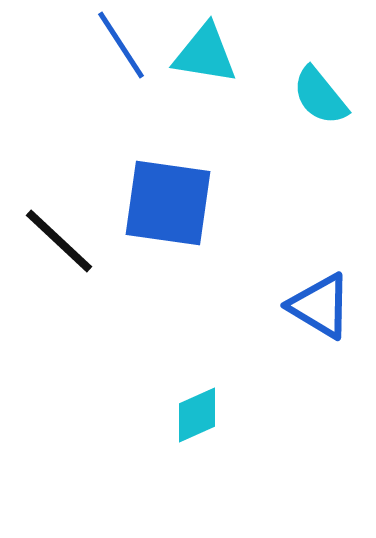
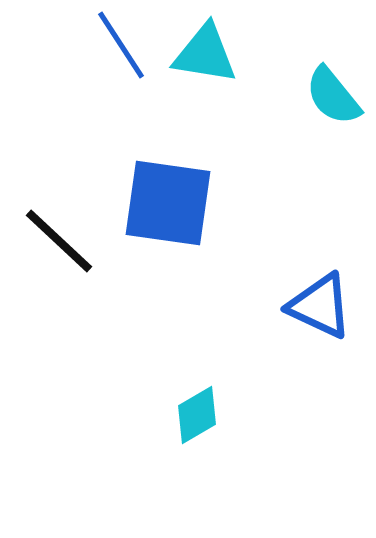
cyan semicircle: moved 13 px right
blue triangle: rotated 6 degrees counterclockwise
cyan diamond: rotated 6 degrees counterclockwise
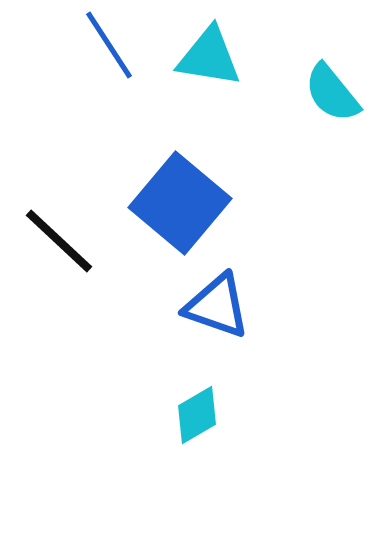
blue line: moved 12 px left
cyan triangle: moved 4 px right, 3 px down
cyan semicircle: moved 1 px left, 3 px up
blue square: moved 12 px right; rotated 32 degrees clockwise
blue triangle: moved 103 px left; rotated 6 degrees counterclockwise
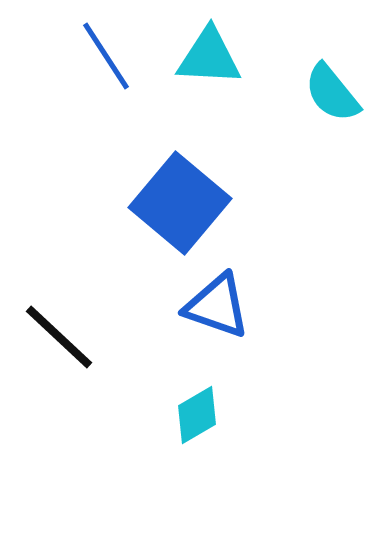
blue line: moved 3 px left, 11 px down
cyan triangle: rotated 6 degrees counterclockwise
black line: moved 96 px down
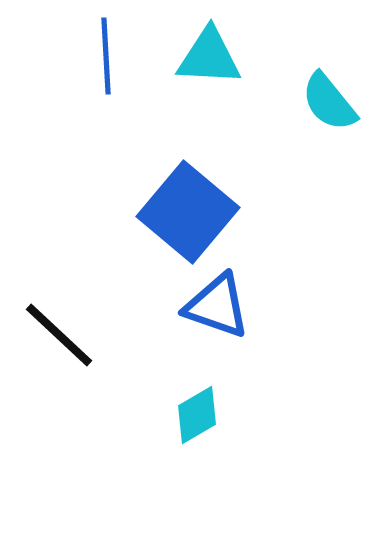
blue line: rotated 30 degrees clockwise
cyan semicircle: moved 3 px left, 9 px down
blue square: moved 8 px right, 9 px down
black line: moved 2 px up
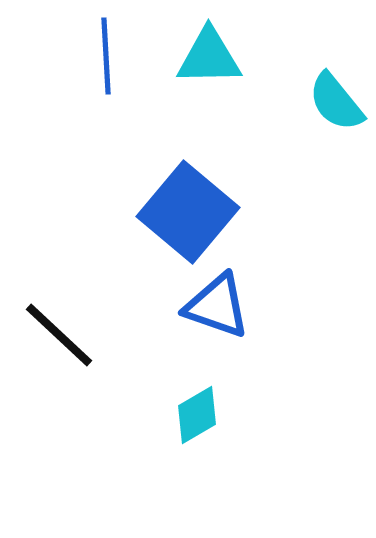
cyan triangle: rotated 4 degrees counterclockwise
cyan semicircle: moved 7 px right
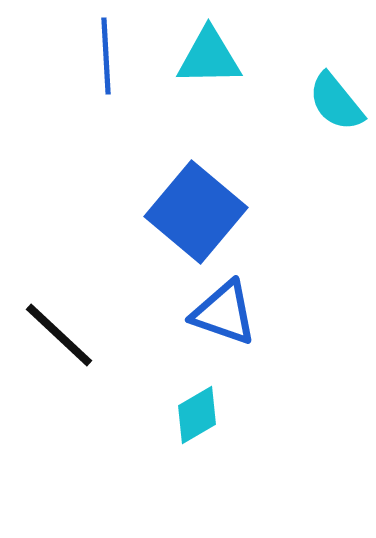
blue square: moved 8 px right
blue triangle: moved 7 px right, 7 px down
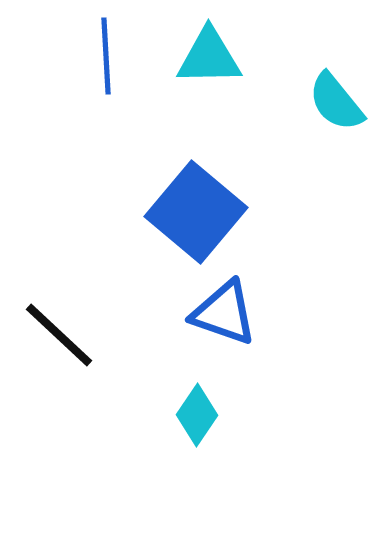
cyan diamond: rotated 26 degrees counterclockwise
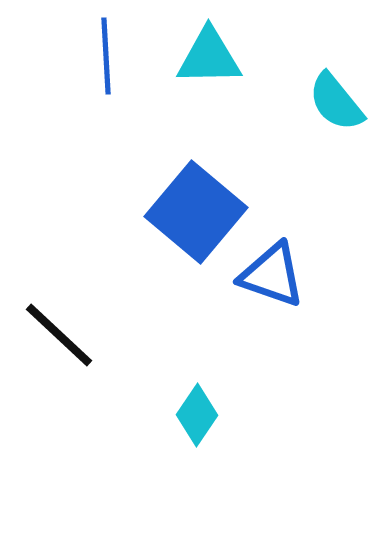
blue triangle: moved 48 px right, 38 px up
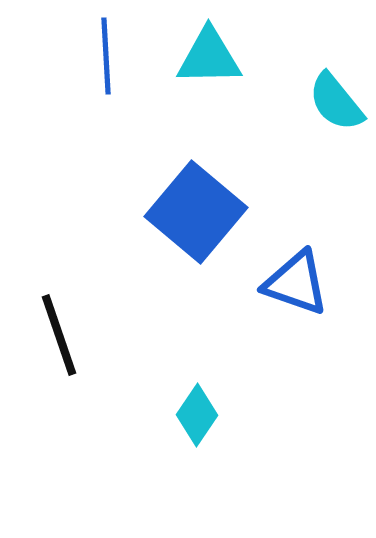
blue triangle: moved 24 px right, 8 px down
black line: rotated 28 degrees clockwise
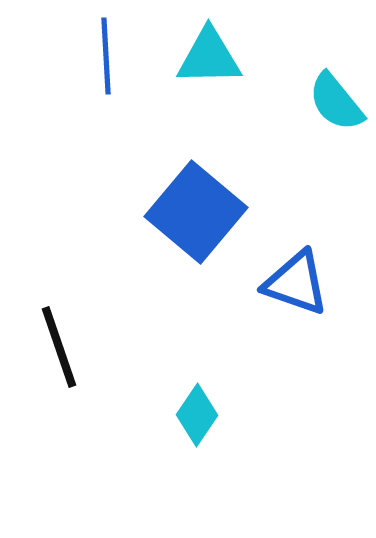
black line: moved 12 px down
